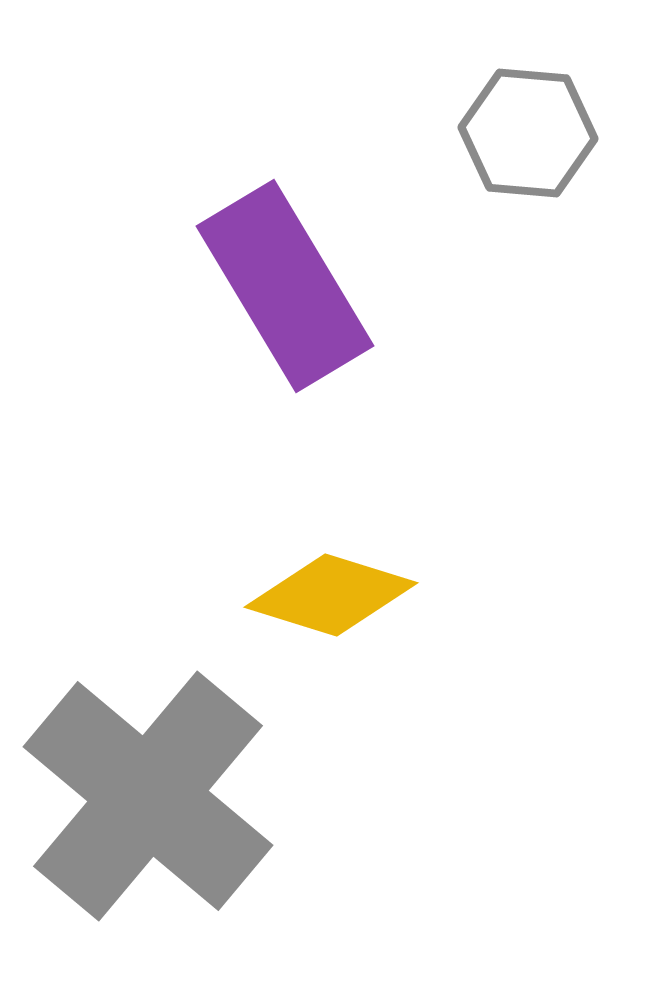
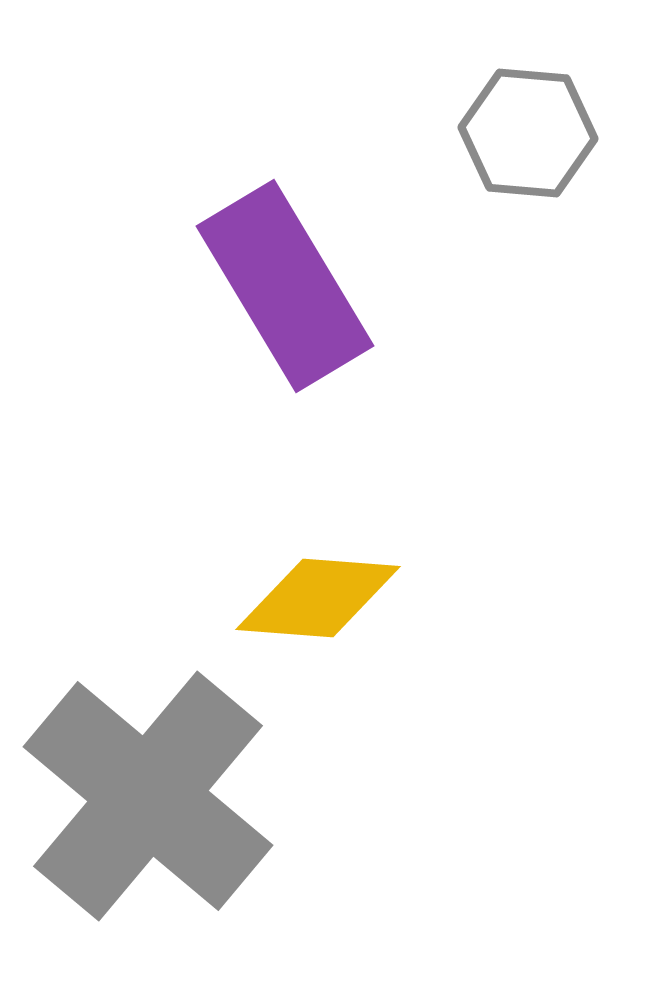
yellow diamond: moved 13 px left, 3 px down; rotated 13 degrees counterclockwise
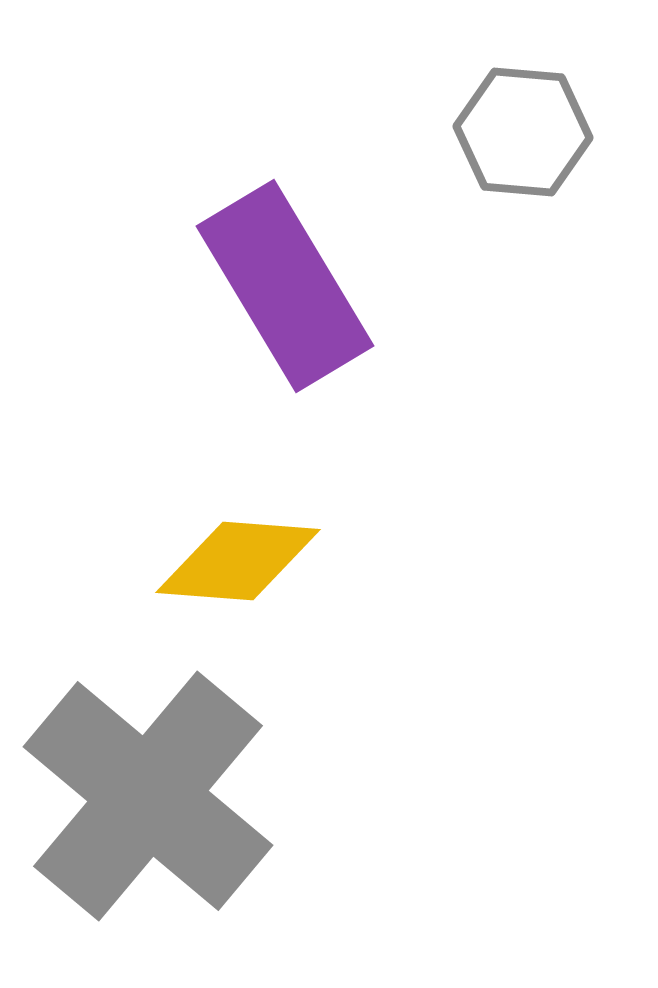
gray hexagon: moved 5 px left, 1 px up
yellow diamond: moved 80 px left, 37 px up
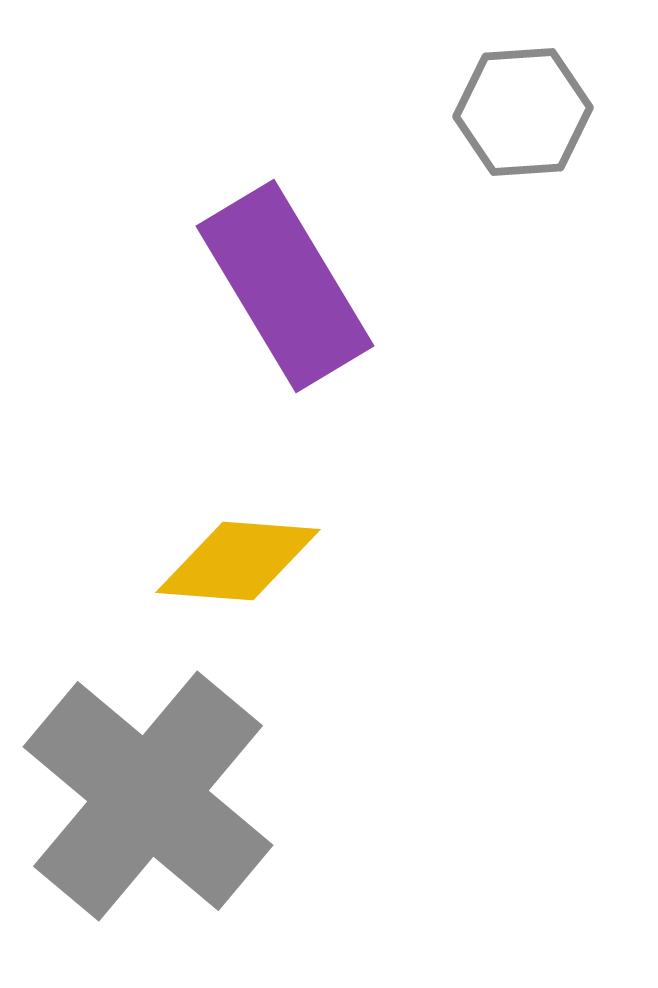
gray hexagon: moved 20 px up; rotated 9 degrees counterclockwise
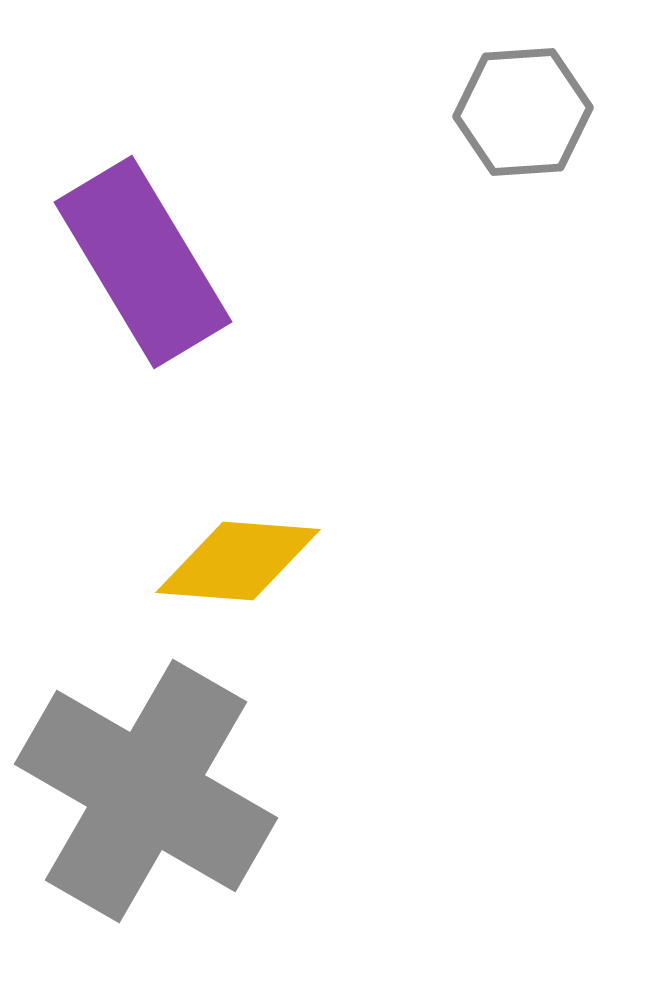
purple rectangle: moved 142 px left, 24 px up
gray cross: moved 2 px left, 5 px up; rotated 10 degrees counterclockwise
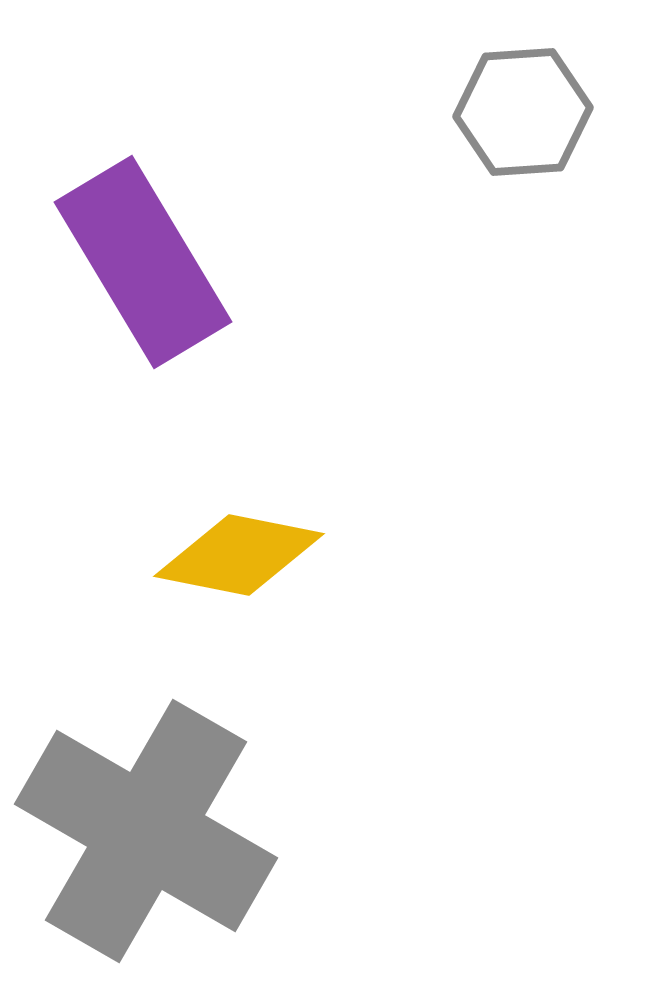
yellow diamond: moved 1 px right, 6 px up; rotated 7 degrees clockwise
gray cross: moved 40 px down
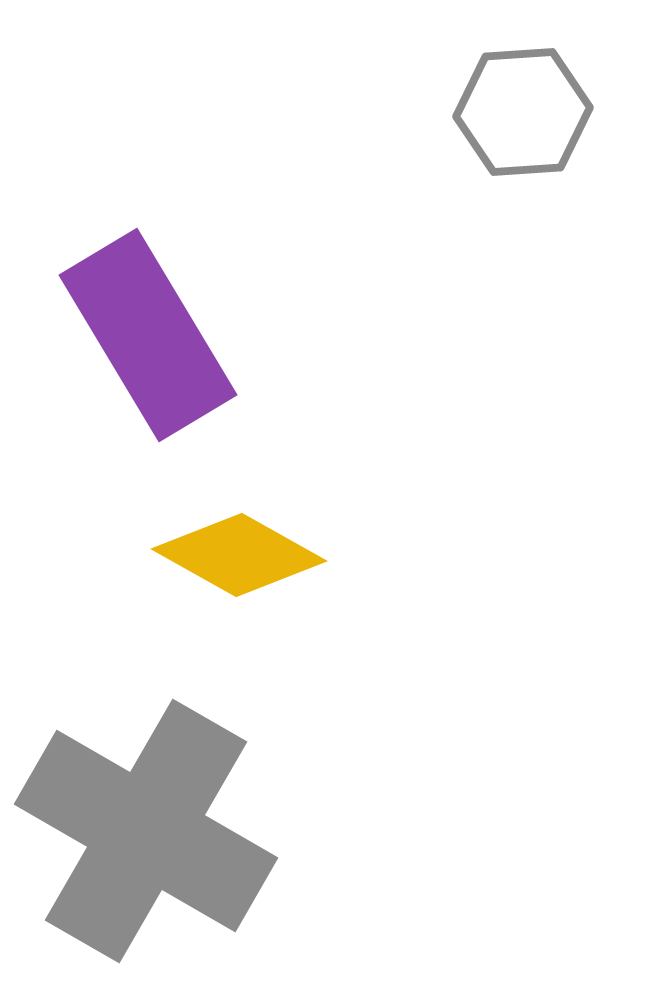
purple rectangle: moved 5 px right, 73 px down
yellow diamond: rotated 18 degrees clockwise
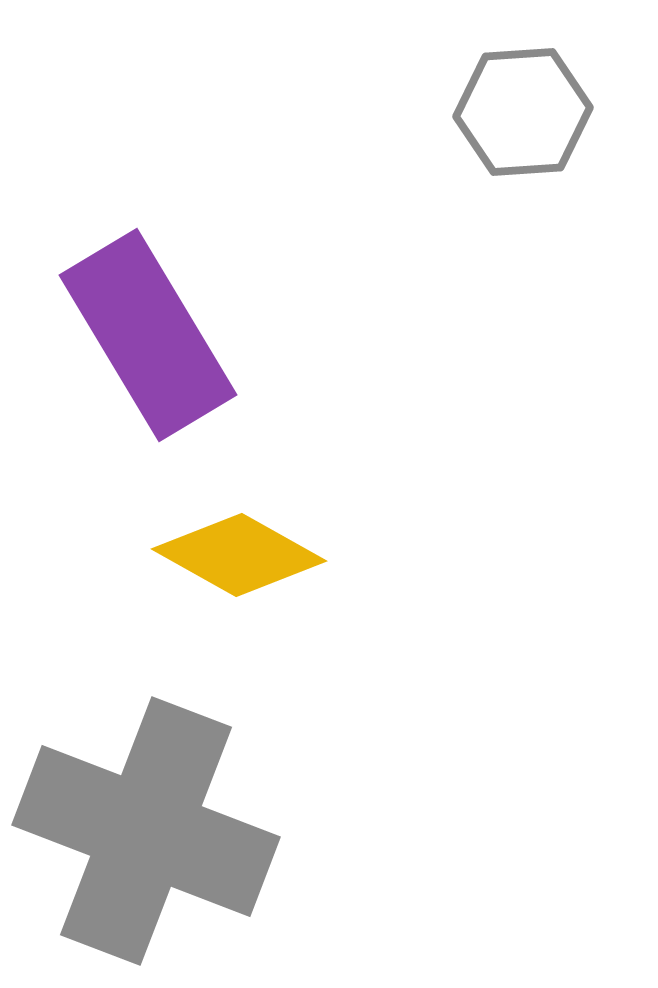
gray cross: rotated 9 degrees counterclockwise
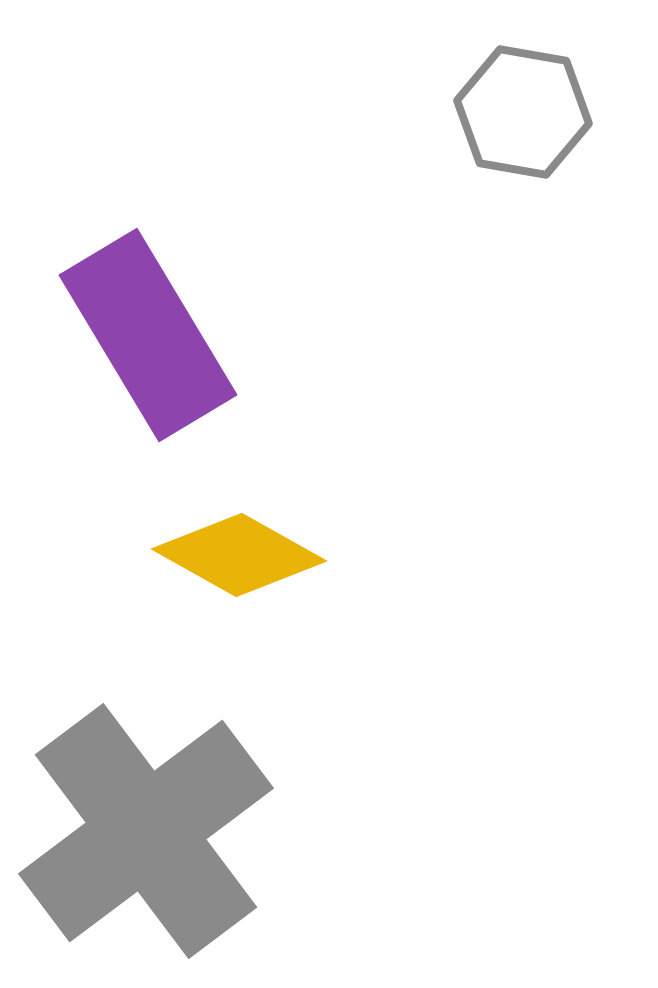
gray hexagon: rotated 14 degrees clockwise
gray cross: rotated 32 degrees clockwise
